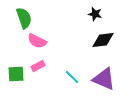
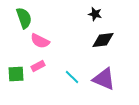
pink semicircle: moved 3 px right
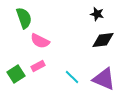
black star: moved 2 px right
green square: rotated 30 degrees counterclockwise
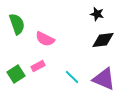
green semicircle: moved 7 px left, 6 px down
pink semicircle: moved 5 px right, 2 px up
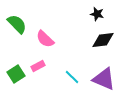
green semicircle: rotated 25 degrees counterclockwise
pink semicircle: rotated 18 degrees clockwise
